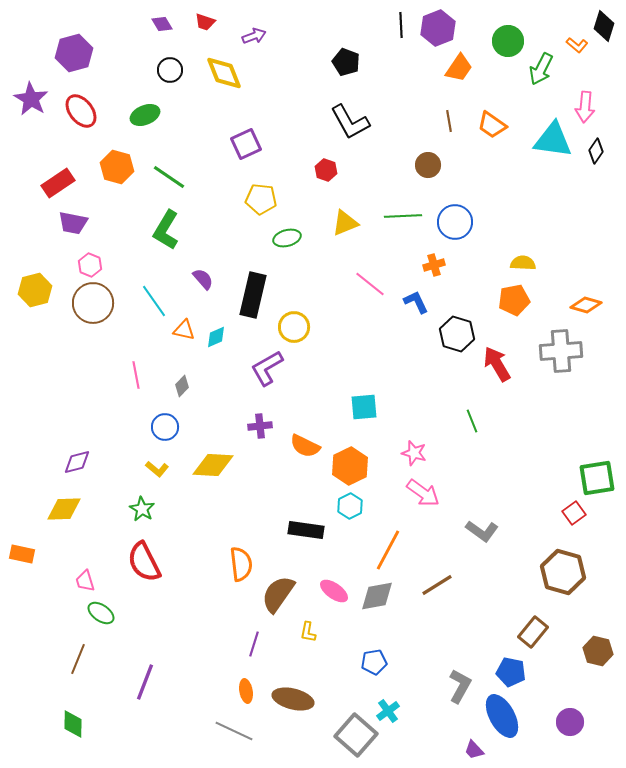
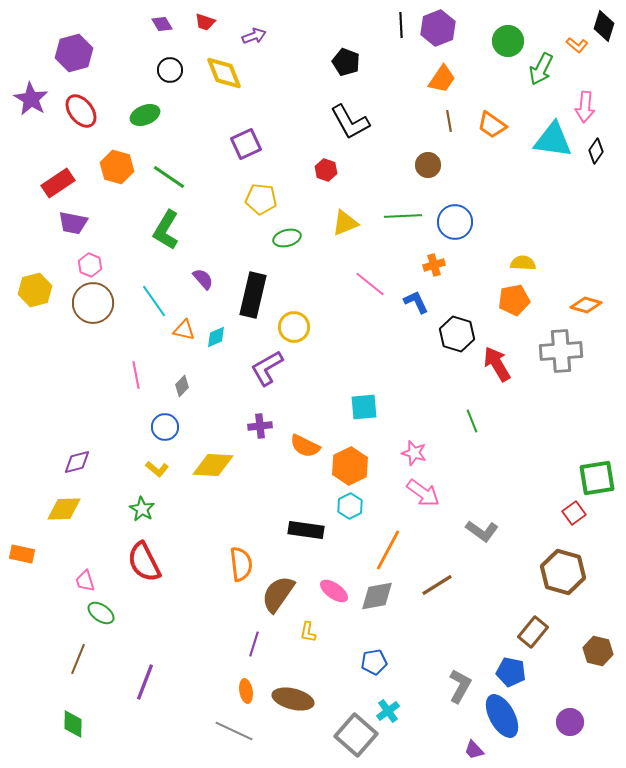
orange trapezoid at (459, 68): moved 17 px left, 11 px down
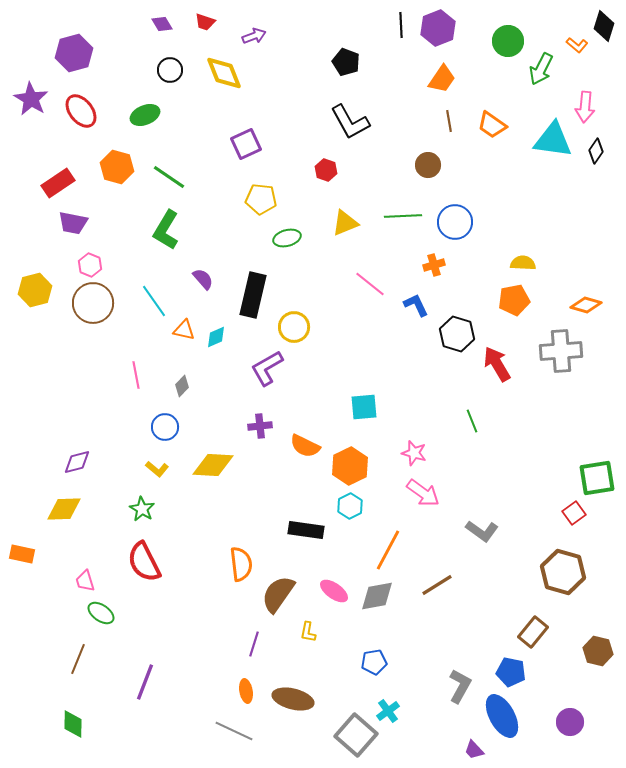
blue L-shape at (416, 302): moved 3 px down
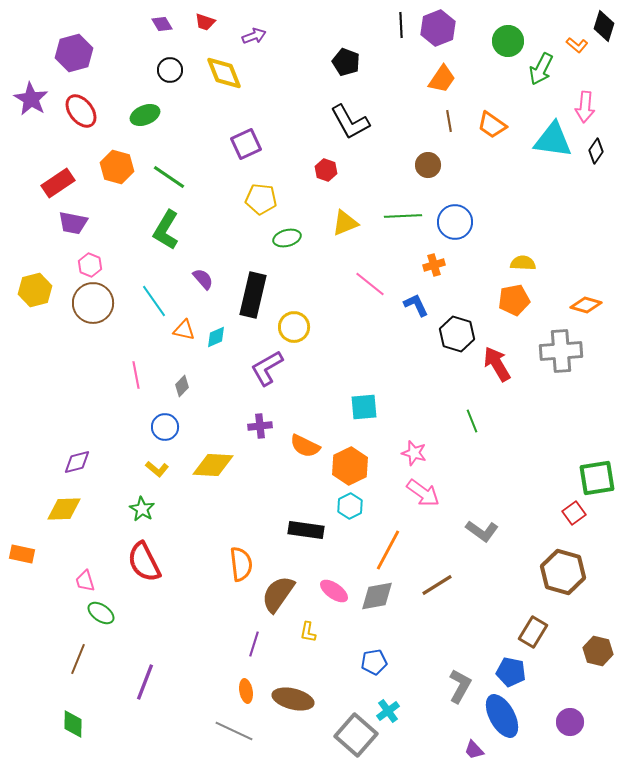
brown rectangle at (533, 632): rotated 8 degrees counterclockwise
